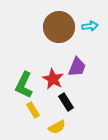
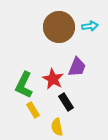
yellow semicircle: rotated 108 degrees clockwise
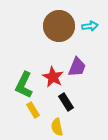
brown circle: moved 1 px up
red star: moved 2 px up
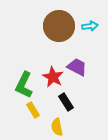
purple trapezoid: rotated 85 degrees counterclockwise
